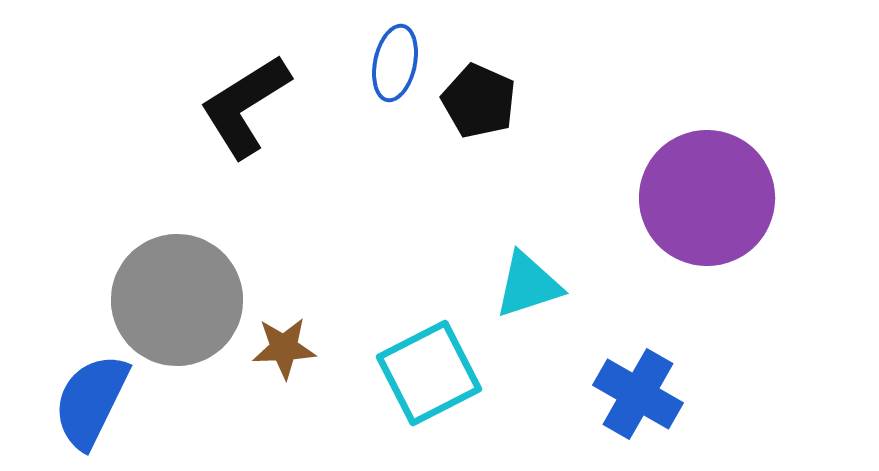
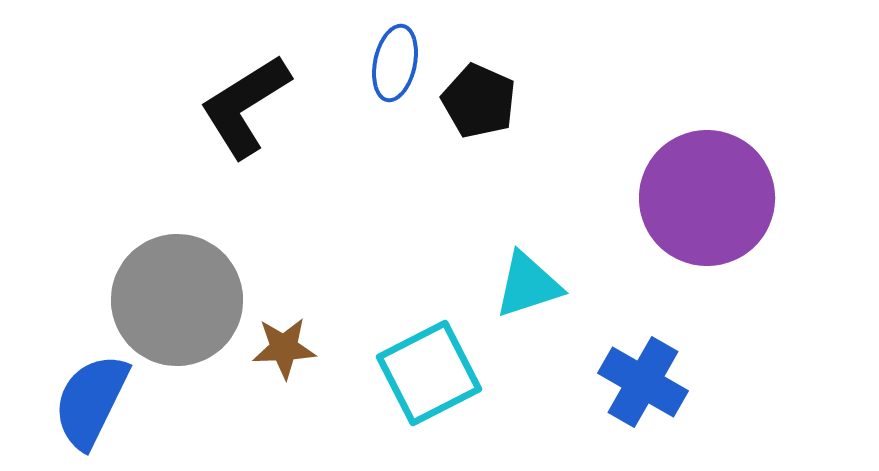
blue cross: moved 5 px right, 12 px up
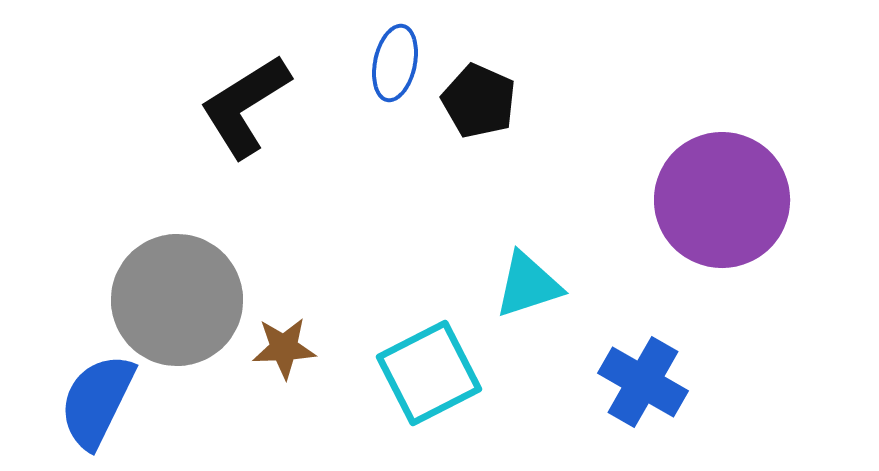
purple circle: moved 15 px right, 2 px down
blue semicircle: moved 6 px right
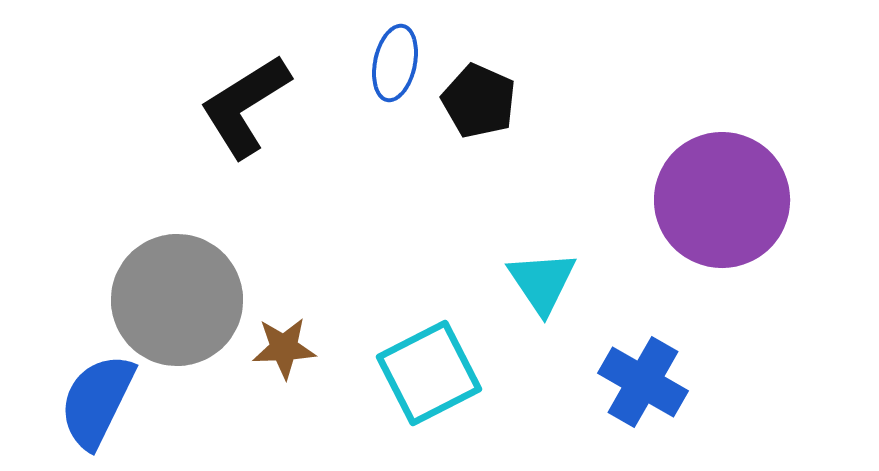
cyan triangle: moved 14 px right, 3 px up; rotated 46 degrees counterclockwise
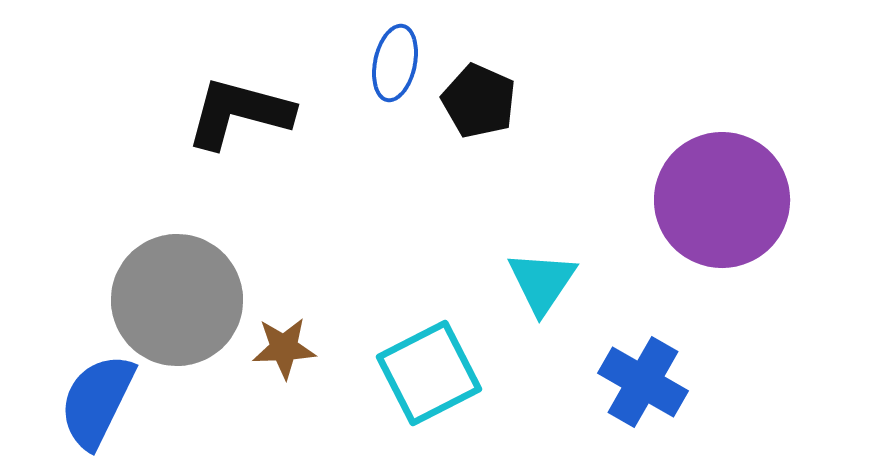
black L-shape: moved 6 px left, 7 px down; rotated 47 degrees clockwise
cyan triangle: rotated 8 degrees clockwise
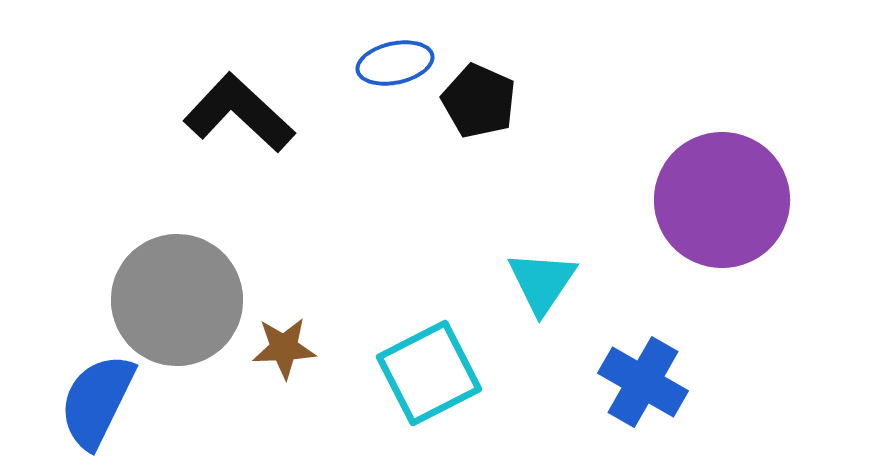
blue ellipse: rotated 66 degrees clockwise
black L-shape: rotated 28 degrees clockwise
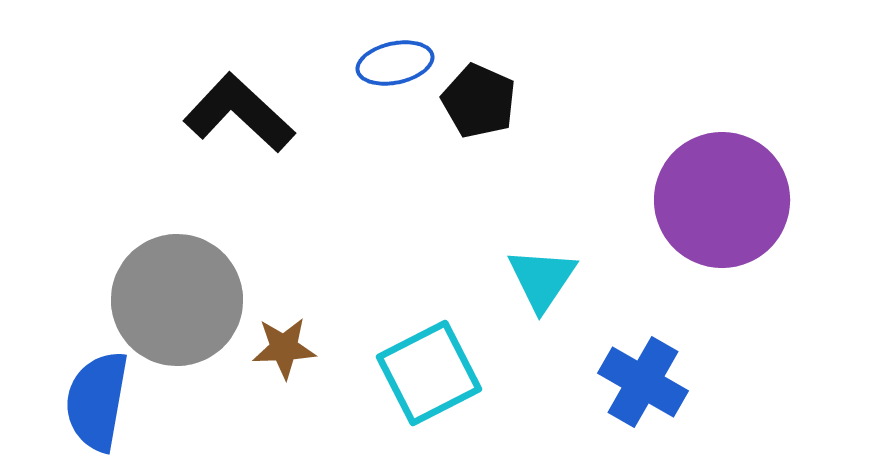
cyan triangle: moved 3 px up
blue semicircle: rotated 16 degrees counterclockwise
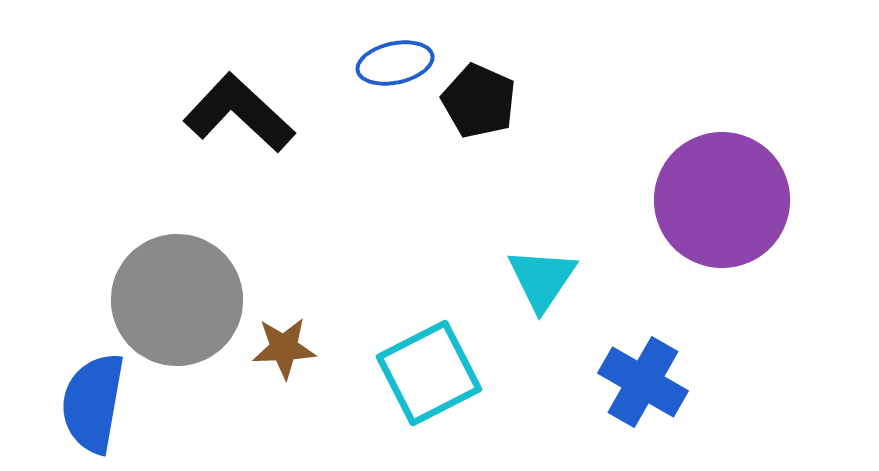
blue semicircle: moved 4 px left, 2 px down
